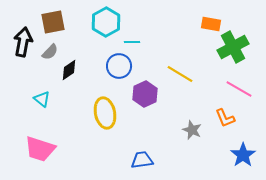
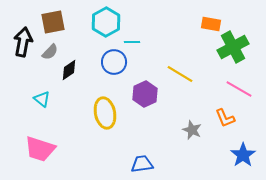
blue circle: moved 5 px left, 4 px up
blue trapezoid: moved 4 px down
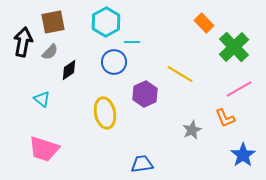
orange rectangle: moved 7 px left, 1 px up; rotated 36 degrees clockwise
green cross: moved 1 px right; rotated 16 degrees counterclockwise
pink line: rotated 60 degrees counterclockwise
gray star: rotated 24 degrees clockwise
pink trapezoid: moved 4 px right
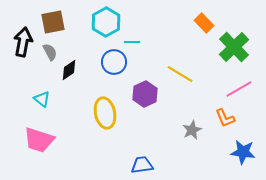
gray semicircle: rotated 72 degrees counterclockwise
pink trapezoid: moved 5 px left, 9 px up
blue star: moved 3 px up; rotated 30 degrees counterclockwise
blue trapezoid: moved 1 px down
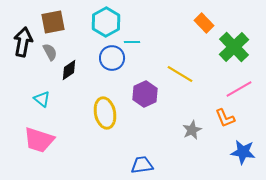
blue circle: moved 2 px left, 4 px up
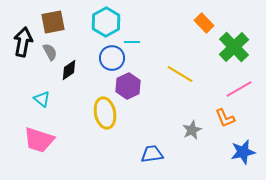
purple hexagon: moved 17 px left, 8 px up
blue star: rotated 20 degrees counterclockwise
blue trapezoid: moved 10 px right, 11 px up
